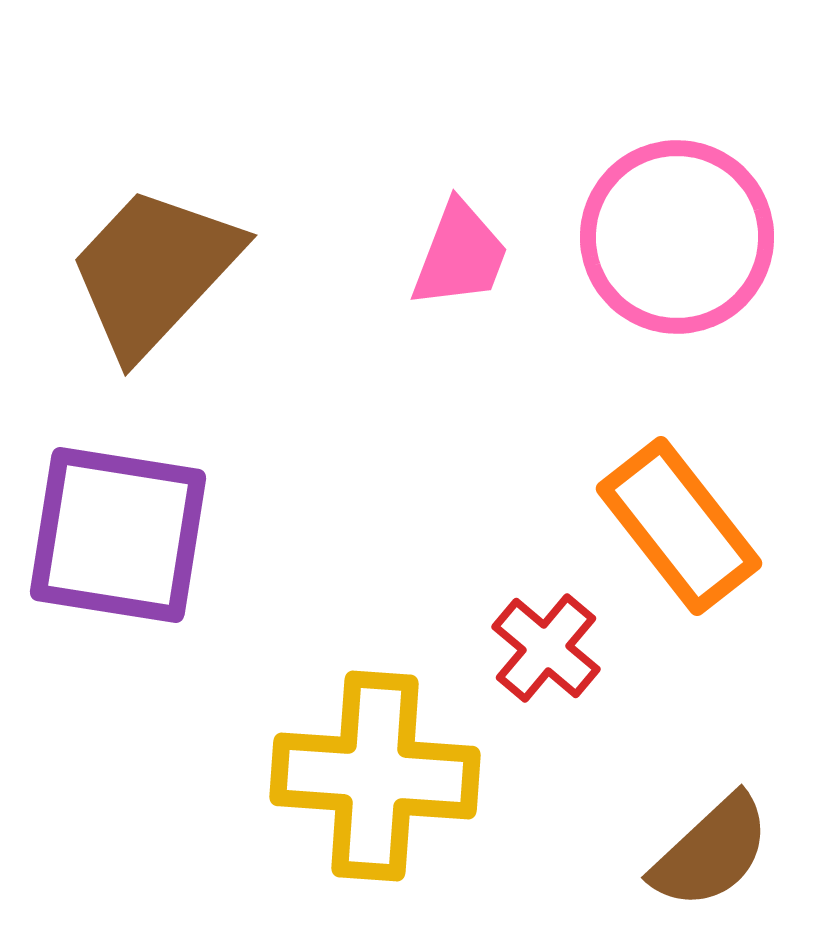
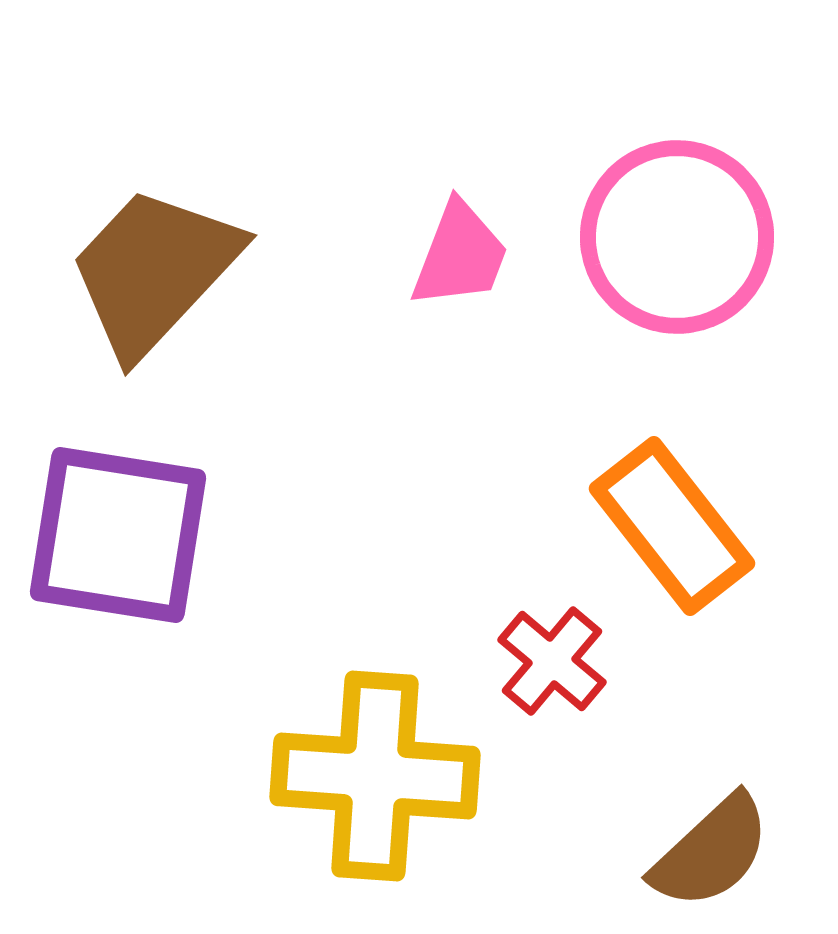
orange rectangle: moved 7 px left
red cross: moved 6 px right, 13 px down
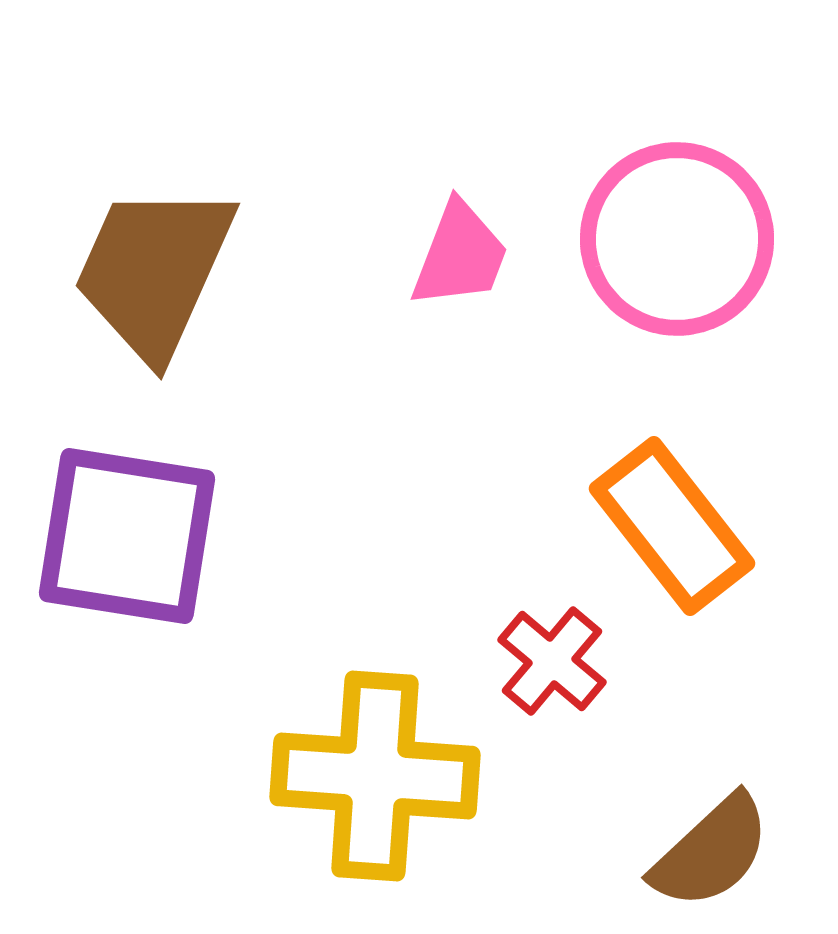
pink circle: moved 2 px down
brown trapezoid: rotated 19 degrees counterclockwise
purple square: moved 9 px right, 1 px down
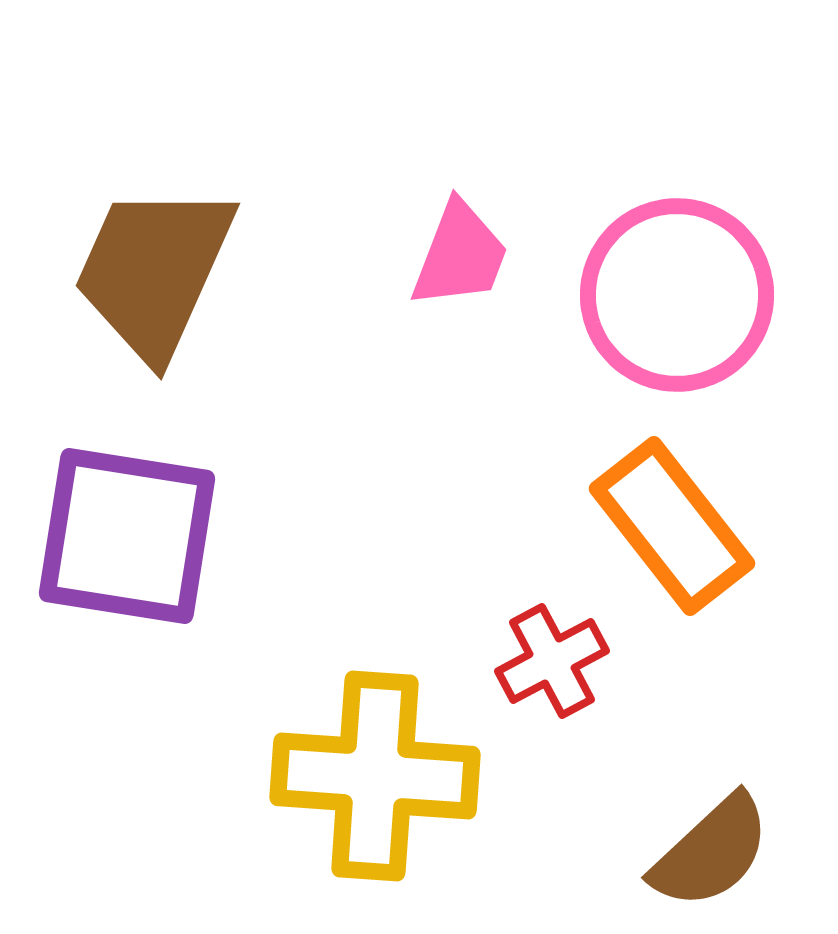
pink circle: moved 56 px down
red cross: rotated 22 degrees clockwise
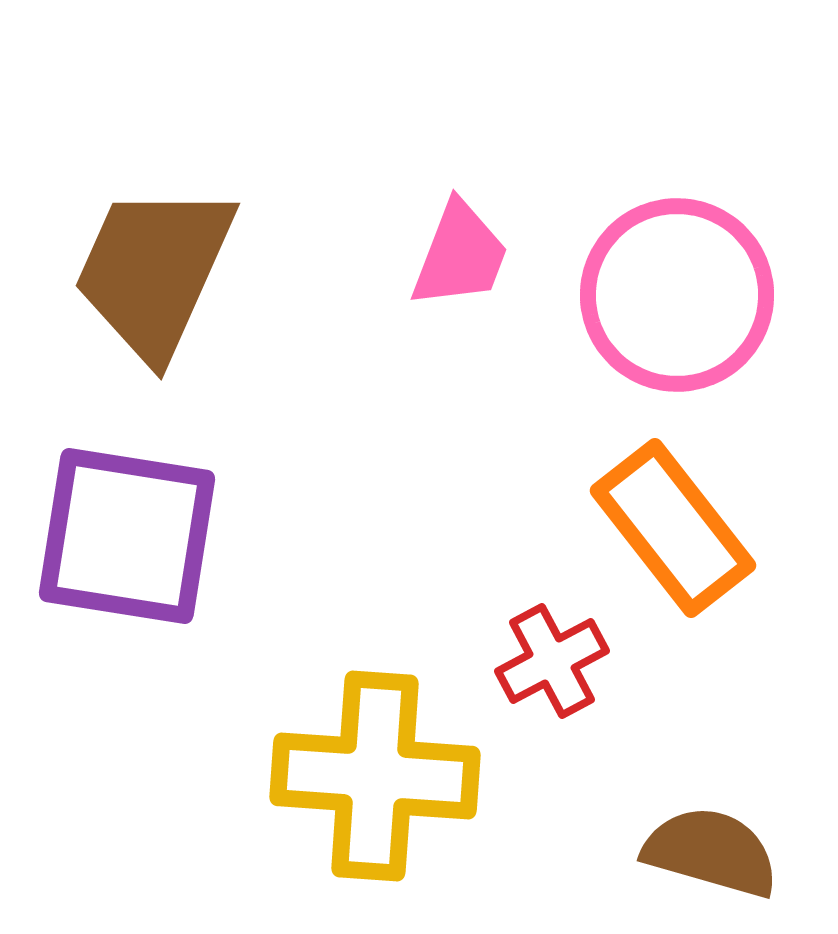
orange rectangle: moved 1 px right, 2 px down
brown semicircle: rotated 121 degrees counterclockwise
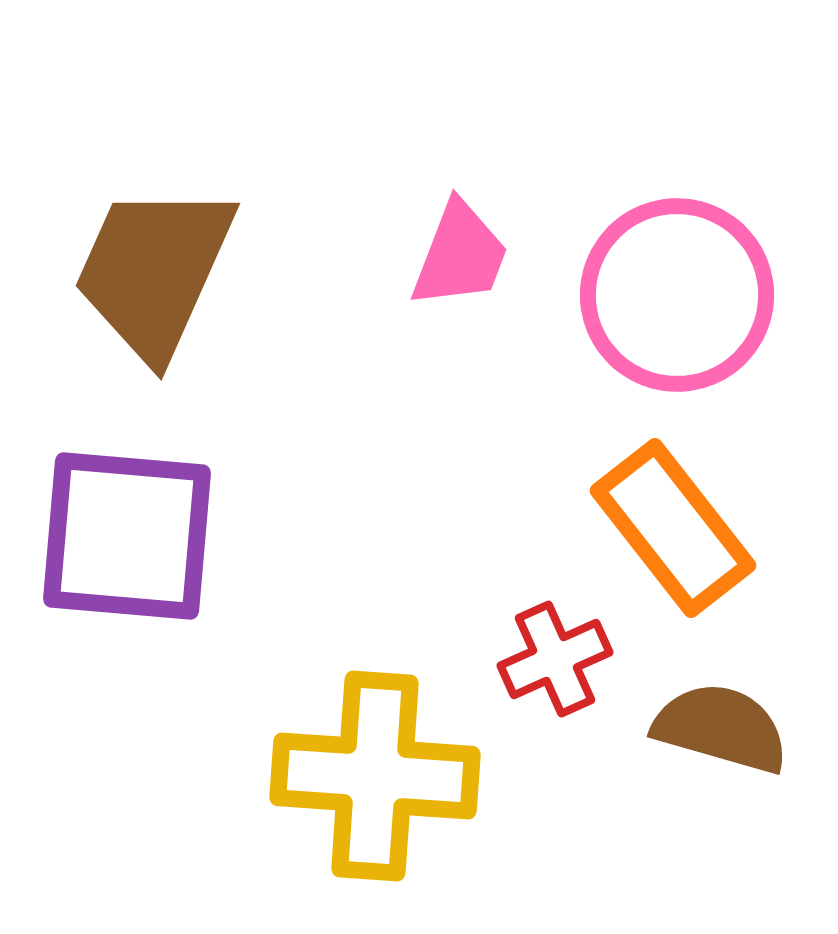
purple square: rotated 4 degrees counterclockwise
red cross: moved 3 px right, 2 px up; rotated 4 degrees clockwise
brown semicircle: moved 10 px right, 124 px up
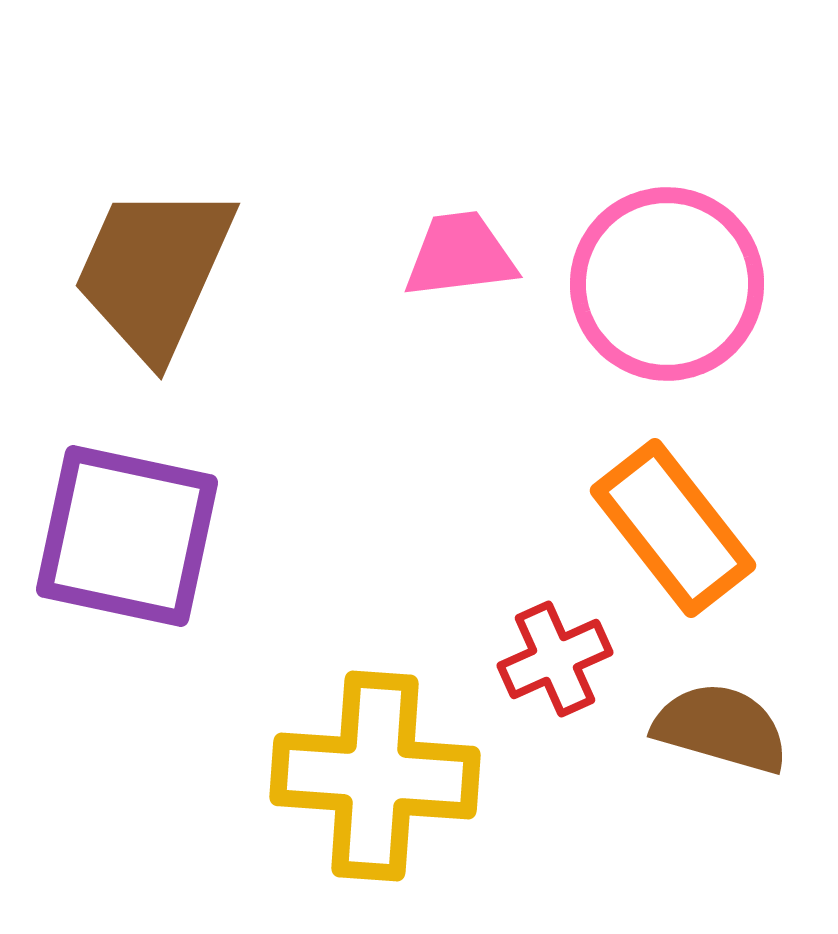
pink trapezoid: rotated 118 degrees counterclockwise
pink circle: moved 10 px left, 11 px up
purple square: rotated 7 degrees clockwise
